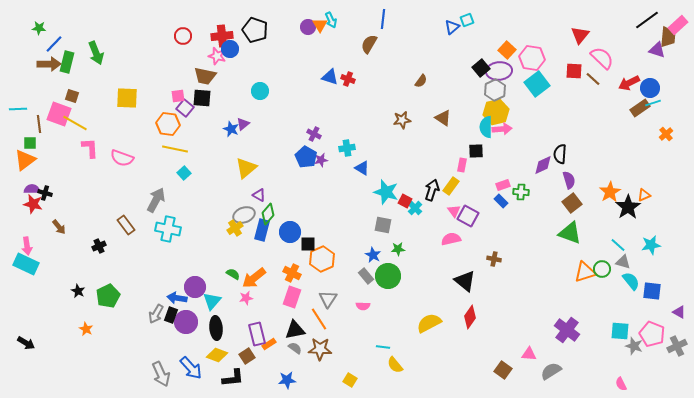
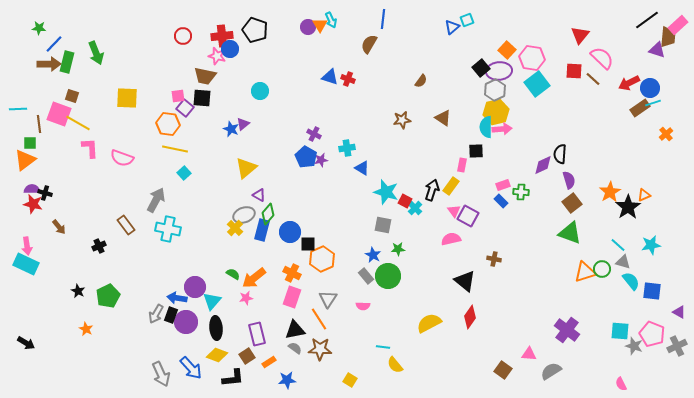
yellow line at (75, 123): moved 3 px right
yellow cross at (235, 228): rotated 14 degrees counterclockwise
orange rectangle at (269, 344): moved 18 px down
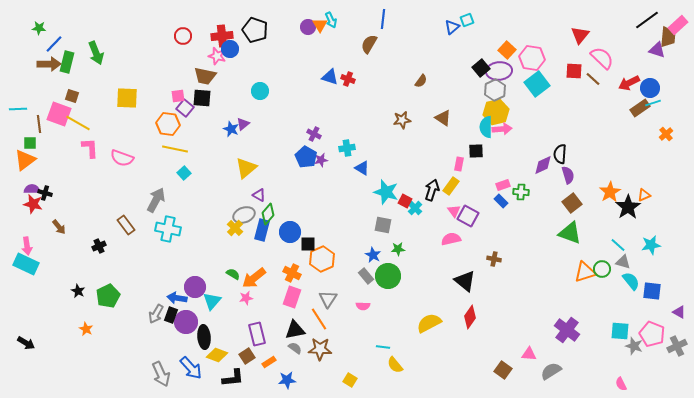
pink rectangle at (462, 165): moved 3 px left, 1 px up
purple semicircle at (569, 180): moved 1 px left, 5 px up
black ellipse at (216, 328): moved 12 px left, 9 px down
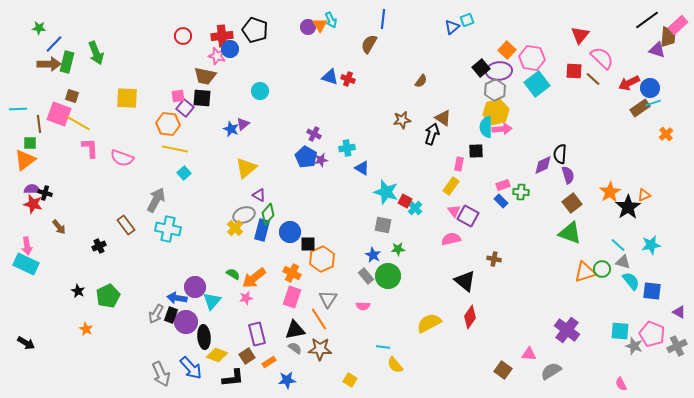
black arrow at (432, 190): moved 56 px up
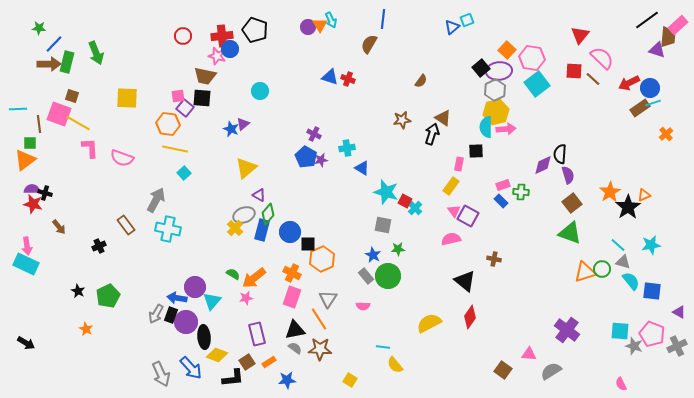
pink arrow at (502, 129): moved 4 px right
brown square at (247, 356): moved 6 px down
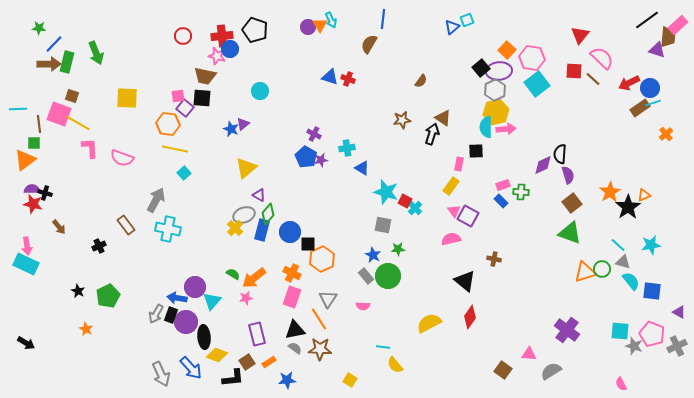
green square at (30, 143): moved 4 px right
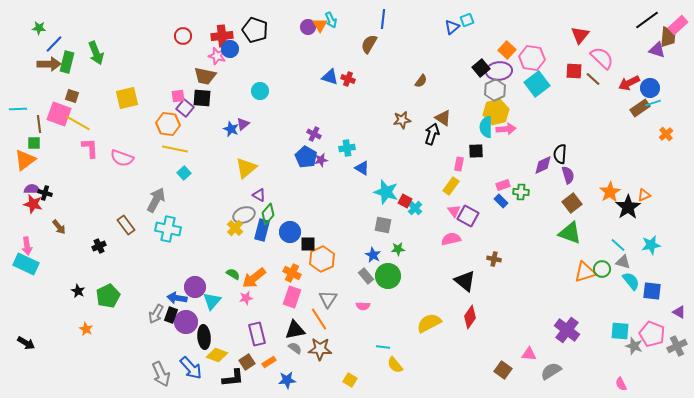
yellow square at (127, 98): rotated 15 degrees counterclockwise
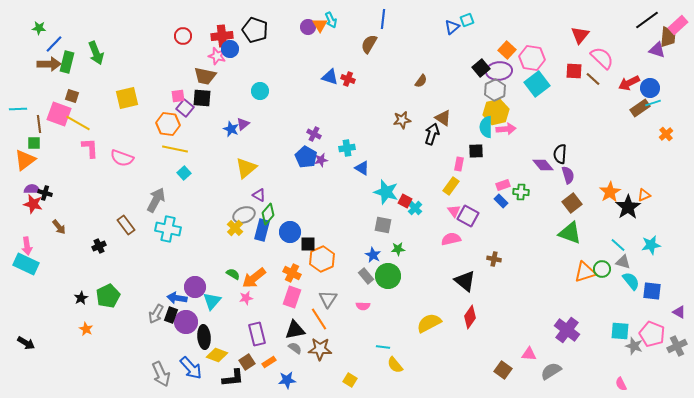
purple diamond at (543, 165): rotated 75 degrees clockwise
black star at (78, 291): moved 3 px right, 7 px down; rotated 16 degrees clockwise
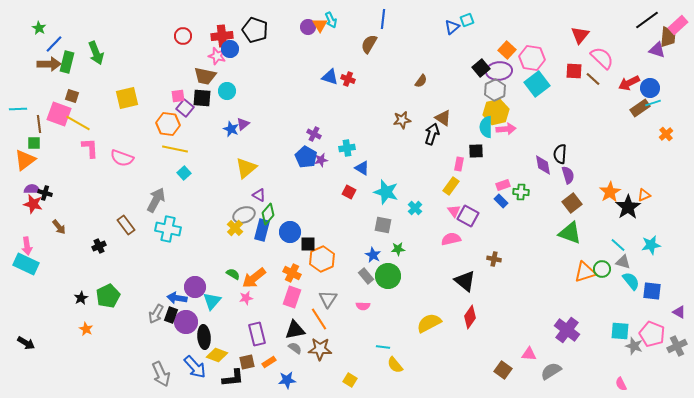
green star at (39, 28): rotated 24 degrees clockwise
cyan circle at (260, 91): moved 33 px left
purple diamond at (543, 165): rotated 30 degrees clockwise
red square at (405, 201): moved 56 px left, 9 px up
brown square at (247, 362): rotated 21 degrees clockwise
blue arrow at (191, 368): moved 4 px right, 1 px up
